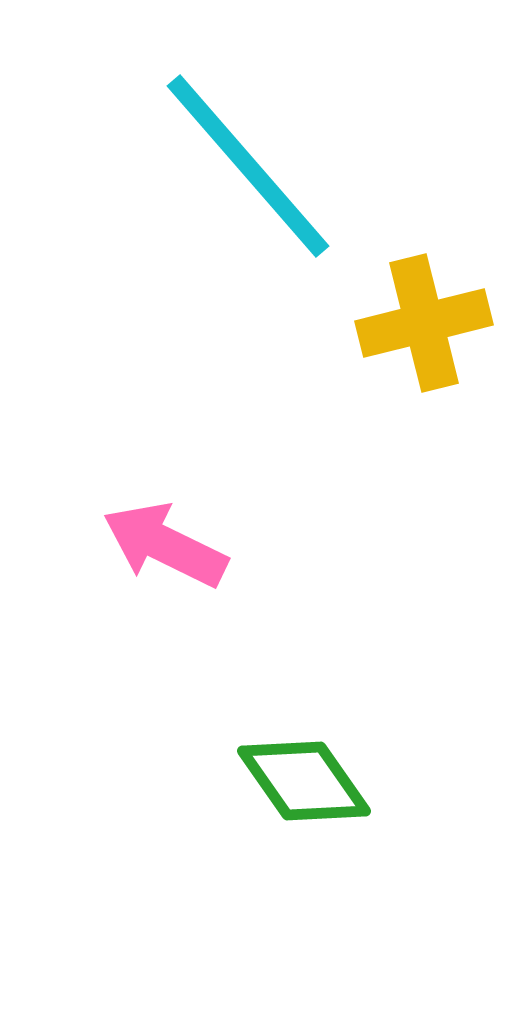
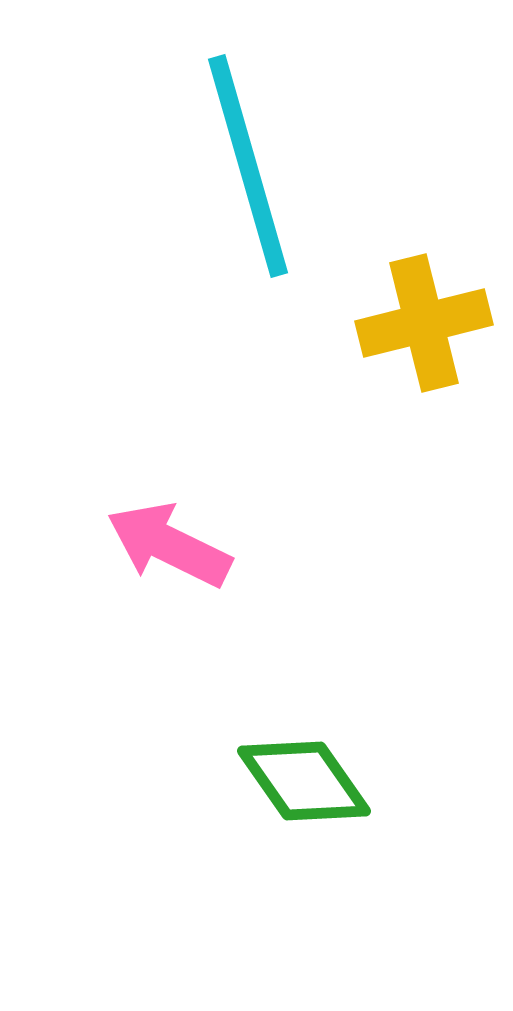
cyan line: rotated 25 degrees clockwise
pink arrow: moved 4 px right
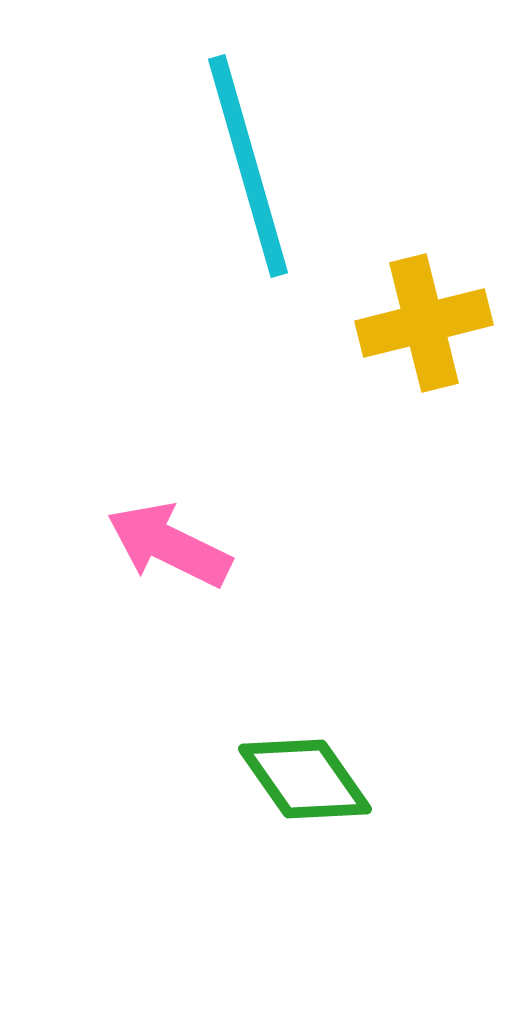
green diamond: moved 1 px right, 2 px up
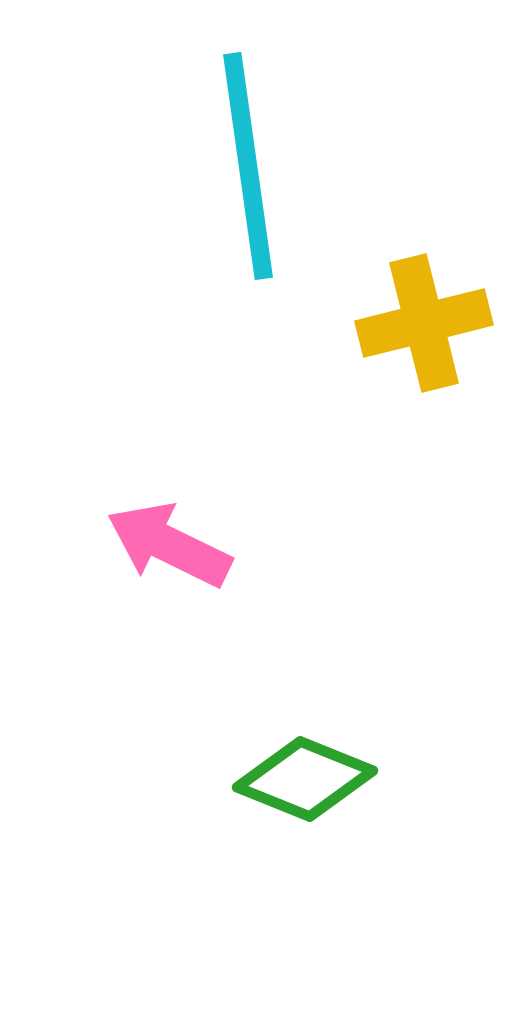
cyan line: rotated 8 degrees clockwise
green diamond: rotated 33 degrees counterclockwise
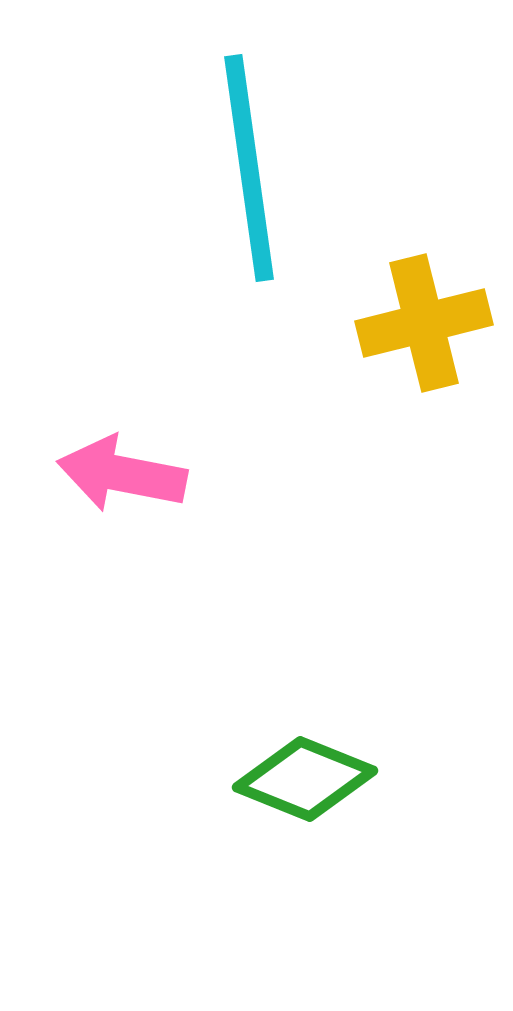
cyan line: moved 1 px right, 2 px down
pink arrow: moved 47 px left, 71 px up; rotated 15 degrees counterclockwise
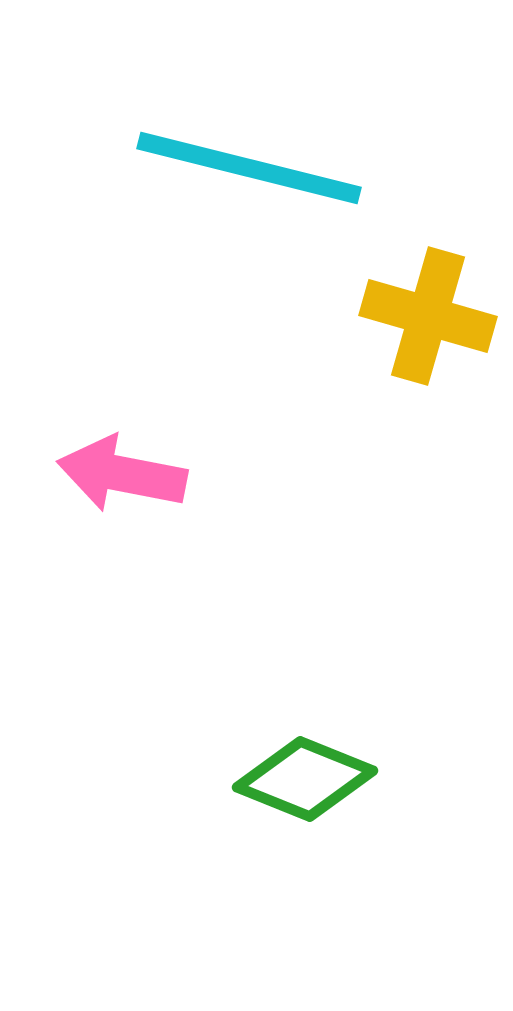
cyan line: rotated 68 degrees counterclockwise
yellow cross: moved 4 px right, 7 px up; rotated 30 degrees clockwise
